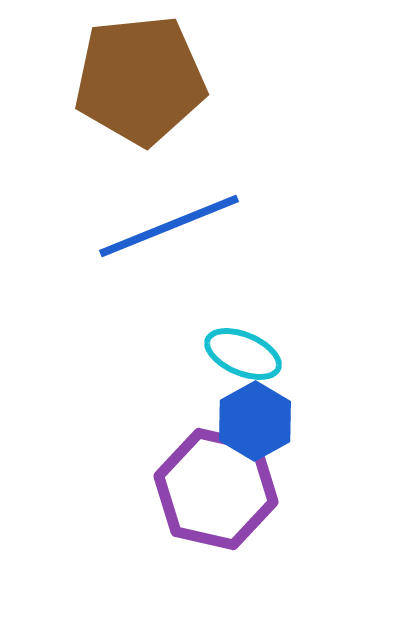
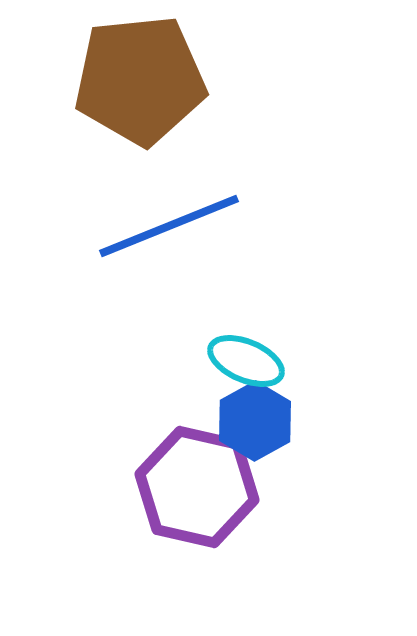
cyan ellipse: moved 3 px right, 7 px down
purple hexagon: moved 19 px left, 2 px up
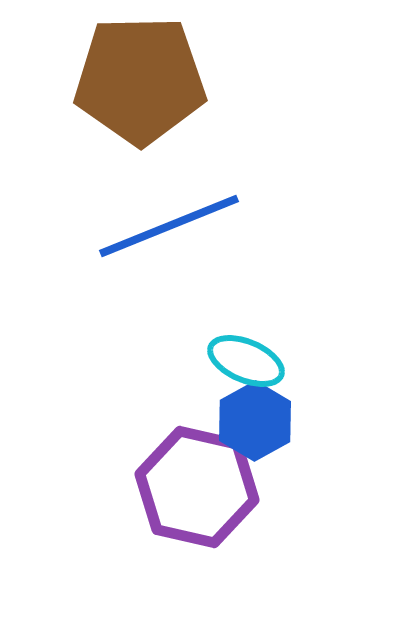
brown pentagon: rotated 5 degrees clockwise
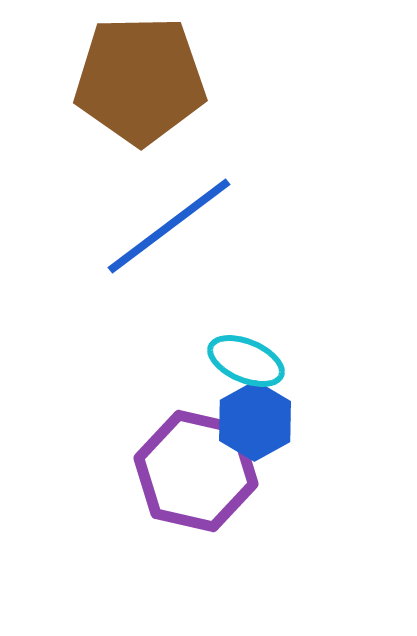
blue line: rotated 15 degrees counterclockwise
purple hexagon: moved 1 px left, 16 px up
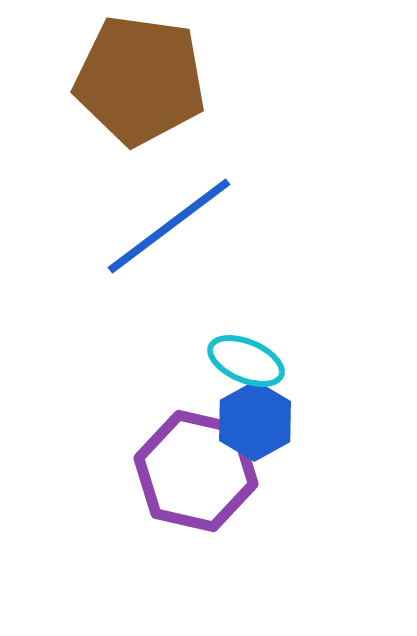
brown pentagon: rotated 9 degrees clockwise
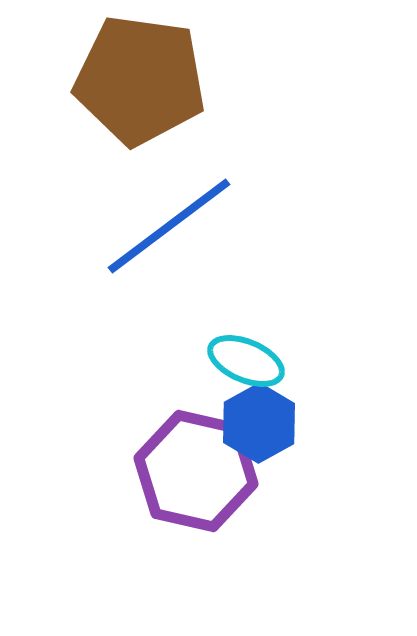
blue hexagon: moved 4 px right, 2 px down
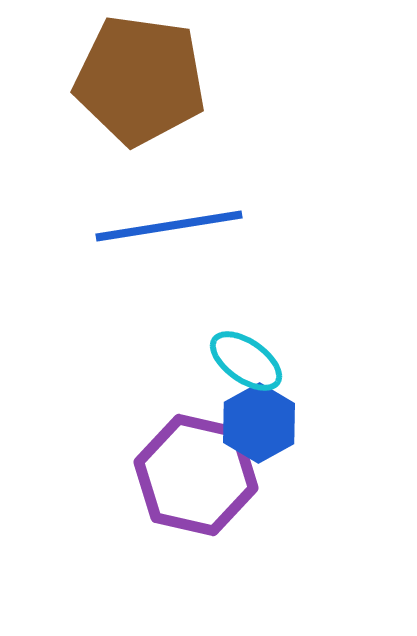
blue line: rotated 28 degrees clockwise
cyan ellipse: rotated 12 degrees clockwise
purple hexagon: moved 4 px down
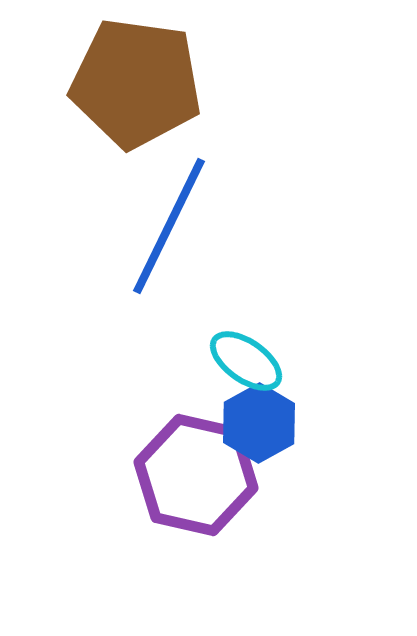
brown pentagon: moved 4 px left, 3 px down
blue line: rotated 55 degrees counterclockwise
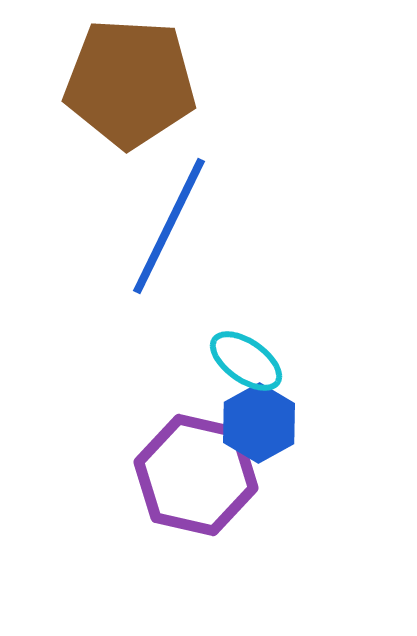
brown pentagon: moved 6 px left; rotated 5 degrees counterclockwise
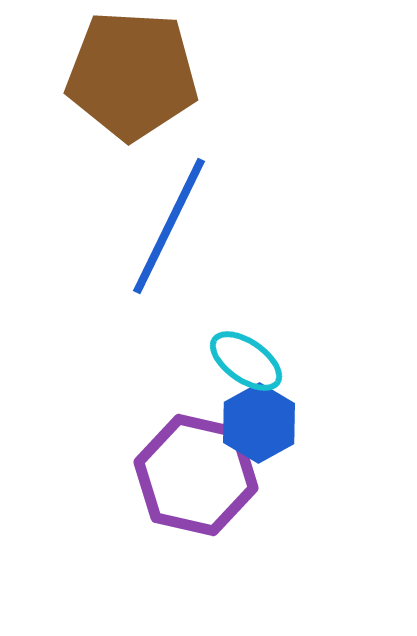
brown pentagon: moved 2 px right, 8 px up
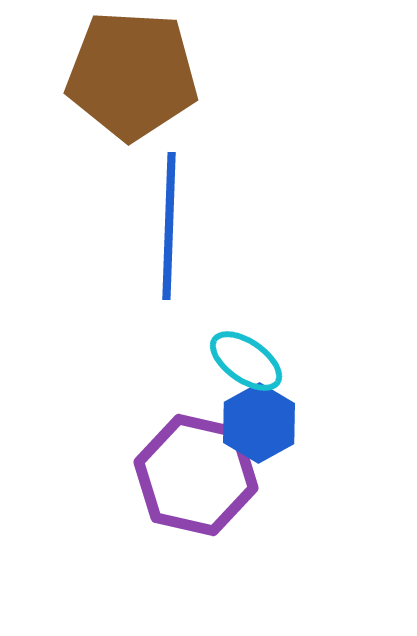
blue line: rotated 24 degrees counterclockwise
